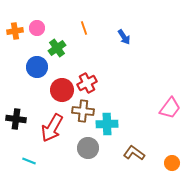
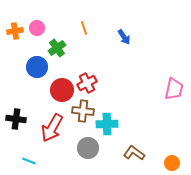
pink trapezoid: moved 4 px right, 19 px up; rotated 25 degrees counterclockwise
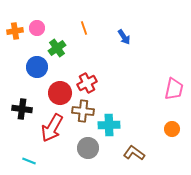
red circle: moved 2 px left, 3 px down
black cross: moved 6 px right, 10 px up
cyan cross: moved 2 px right, 1 px down
orange circle: moved 34 px up
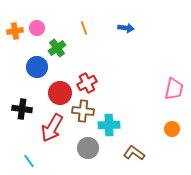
blue arrow: moved 2 px right, 9 px up; rotated 49 degrees counterclockwise
cyan line: rotated 32 degrees clockwise
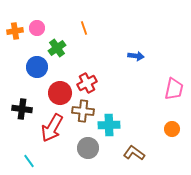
blue arrow: moved 10 px right, 28 px down
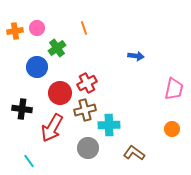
brown cross: moved 2 px right, 1 px up; rotated 20 degrees counterclockwise
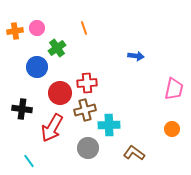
red cross: rotated 24 degrees clockwise
